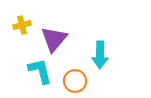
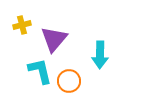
orange circle: moved 6 px left
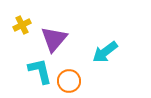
yellow cross: rotated 12 degrees counterclockwise
cyan arrow: moved 5 px right, 3 px up; rotated 52 degrees clockwise
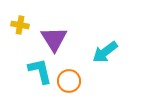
yellow cross: moved 2 px left; rotated 36 degrees clockwise
purple triangle: rotated 12 degrees counterclockwise
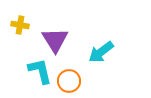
purple triangle: moved 1 px right, 1 px down
cyan arrow: moved 4 px left
